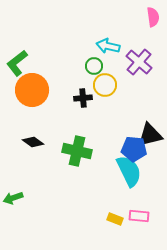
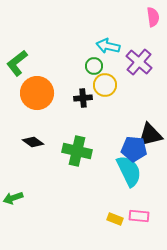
orange circle: moved 5 px right, 3 px down
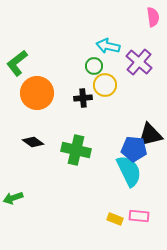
green cross: moved 1 px left, 1 px up
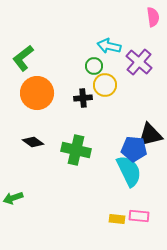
cyan arrow: moved 1 px right
green L-shape: moved 6 px right, 5 px up
yellow rectangle: moved 2 px right; rotated 14 degrees counterclockwise
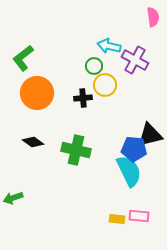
purple cross: moved 4 px left, 2 px up; rotated 12 degrees counterclockwise
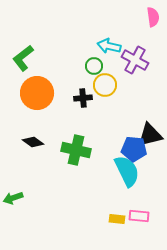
cyan semicircle: moved 2 px left
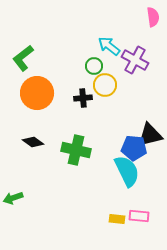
cyan arrow: rotated 25 degrees clockwise
blue pentagon: moved 1 px up
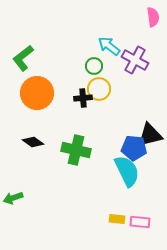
yellow circle: moved 6 px left, 4 px down
pink rectangle: moved 1 px right, 6 px down
